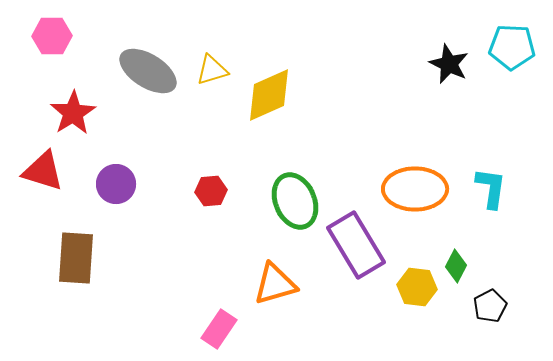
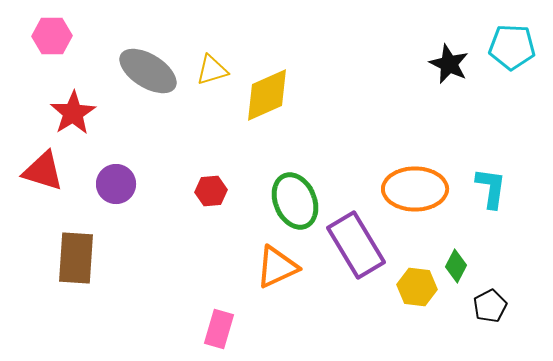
yellow diamond: moved 2 px left
orange triangle: moved 2 px right, 17 px up; rotated 9 degrees counterclockwise
pink rectangle: rotated 18 degrees counterclockwise
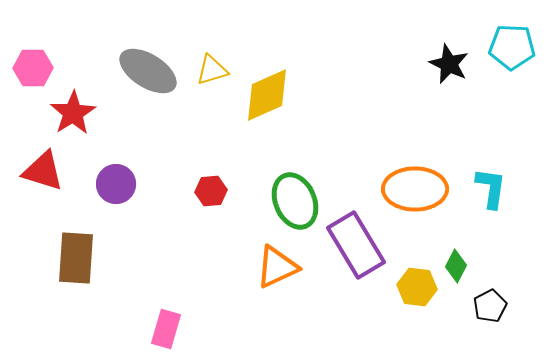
pink hexagon: moved 19 px left, 32 px down
pink rectangle: moved 53 px left
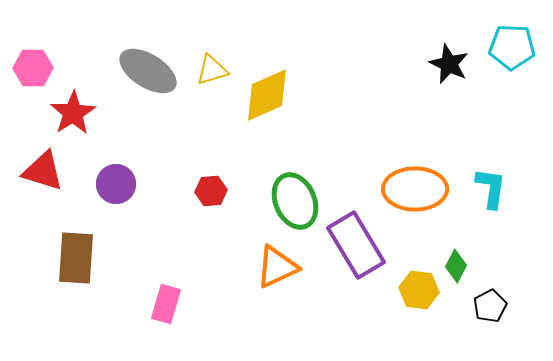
yellow hexagon: moved 2 px right, 3 px down
pink rectangle: moved 25 px up
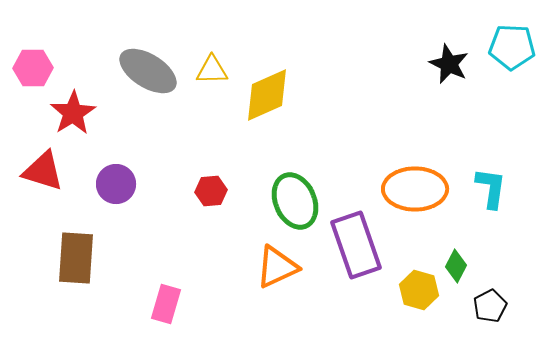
yellow triangle: rotated 16 degrees clockwise
purple rectangle: rotated 12 degrees clockwise
yellow hexagon: rotated 9 degrees clockwise
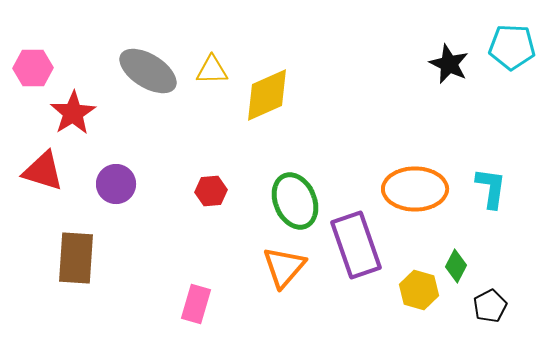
orange triangle: moved 7 px right; rotated 24 degrees counterclockwise
pink rectangle: moved 30 px right
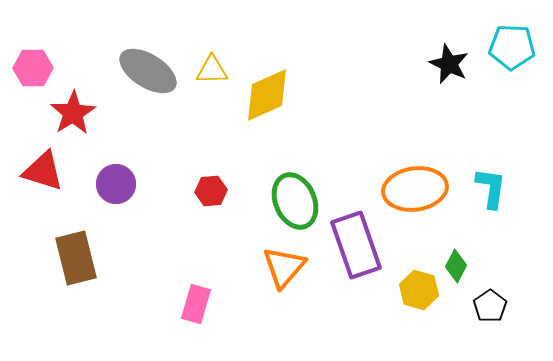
orange ellipse: rotated 8 degrees counterclockwise
brown rectangle: rotated 18 degrees counterclockwise
black pentagon: rotated 8 degrees counterclockwise
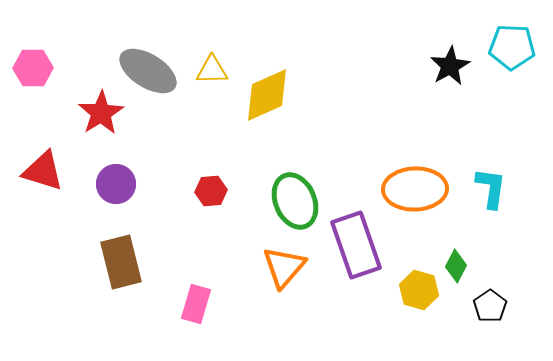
black star: moved 1 px right, 2 px down; rotated 18 degrees clockwise
red star: moved 28 px right
orange ellipse: rotated 6 degrees clockwise
brown rectangle: moved 45 px right, 4 px down
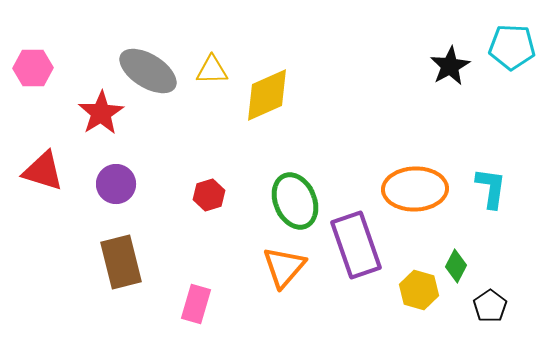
red hexagon: moved 2 px left, 4 px down; rotated 12 degrees counterclockwise
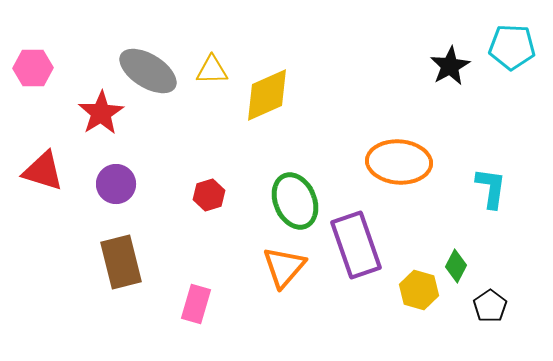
orange ellipse: moved 16 px left, 27 px up; rotated 6 degrees clockwise
